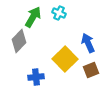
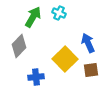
gray diamond: moved 5 px down
brown square: rotated 14 degrees clockwise
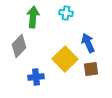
cyan cross: moved 7 px right; rotated 16 degrees counterclockwise
green arrow: rotated 25 degrees counterclockwise
brown square: moved 1 px up
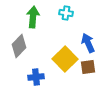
brown square: moved 3 px left, 2 px up
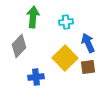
cyan cross: moved 9 px down; rotated 16 degrees counterclockwise
yellow square: moved 1 px up
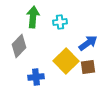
cyan cross: moved 6 px left
blue arrow: rotated 78 degrees clockwise
yellow square: moved 1 px right, 3 px down
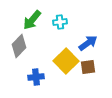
green arrow: moved 1 px left, 3 px down; rotated 145 degrees counterclockwise
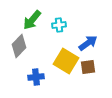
cyan cross: moved 1 px left, 3 px down
yellow square: rotated 15 degrees counterclockwise
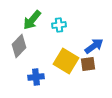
blue arrow: moved 6 px right, 3 px down
brown square: moved 3 px up
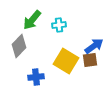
brown square: moved 2 px right, 4 px up
